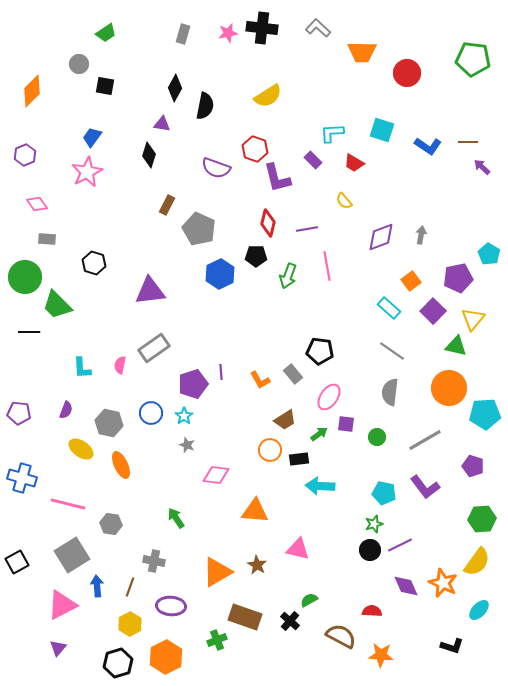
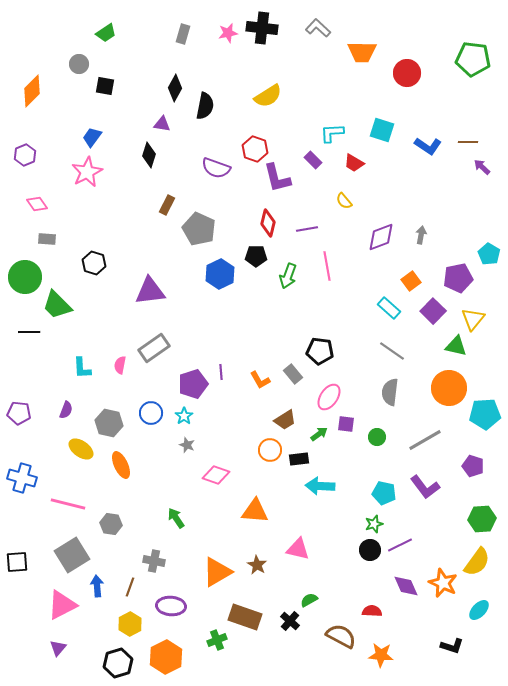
pink diamond at (216, 475): rotated 12 degrees clockwise
black square at (17, 562): rotated 25 degrees clockwise
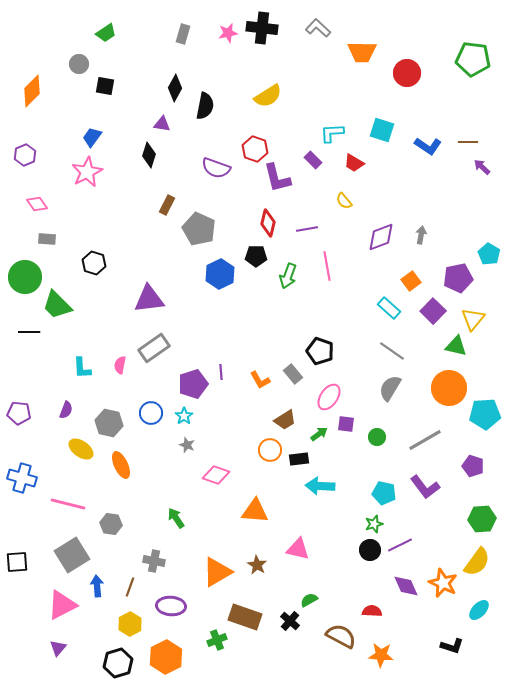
purple triangle at (150, 291): moved 1 px left, 8 px down
black pentagon at (320, 351): rotated 12 degrees clockwise
gray semicircle at (390, 392): moved 4 px up; rotated 24 degrees clockwise
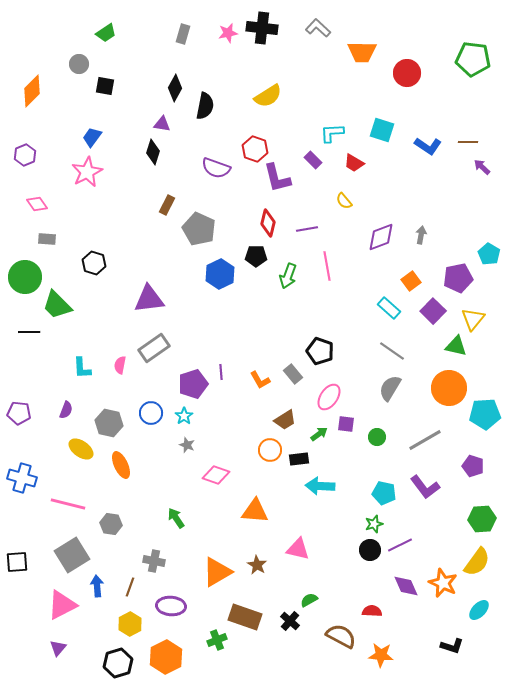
black diamond at (149, 155): moved 4 px right, 3 px up
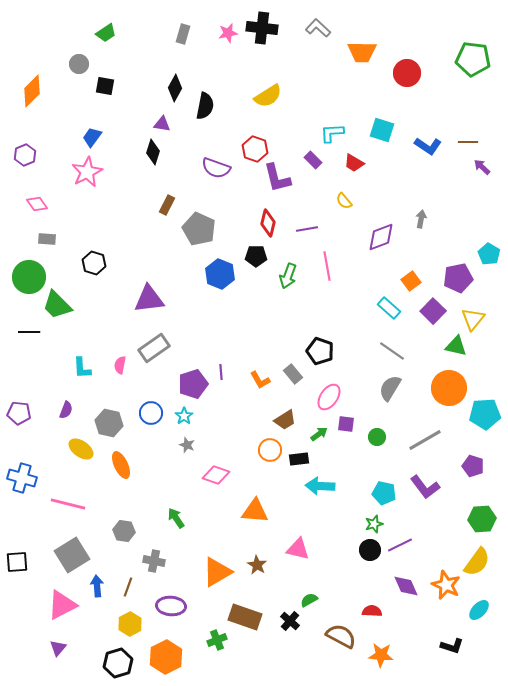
gray arrow at (421, 235): moved 16 px up
blue hexagon at (220, 274): rotated 12 degrees counterclockwise
green circle at (25, 277): moved 4 px right
gray hexagon at (111, 524): moved 13 px right, 7 px down
orange star at (443, 583): moved 3 px right, 2 px down
brown line at (130, 587): moved 2 px left
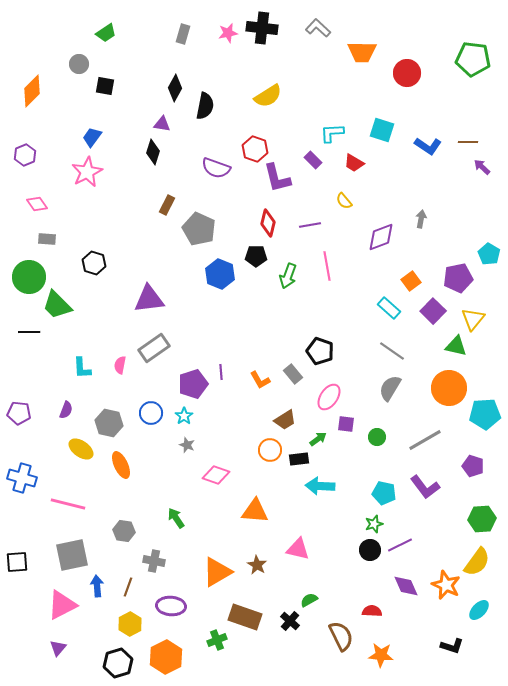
purple line at (307, 229): moved 3 px right, 4 px up
green arrow at (319, 434): moved 1 px left, 5 px down
gray square at (72, 555): rotated 20 degrees clockwise
brown semicircle at (341, 636): rotated 36 degrees clockwise
